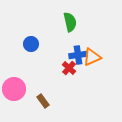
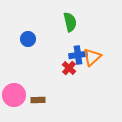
blue circle: moved 3 px left, 5 px up
orange triangle: rotated 18 degrees counterclockwise
pink circle: moved 6 px down
brown rectangle: moved 5 px left, 1 px up; rotated 56 degrees counterclockwise
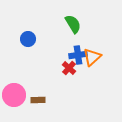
green semicircle: moved 3 px right, 2 px down; rotated 18 degrees counterclockwise
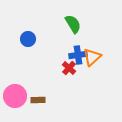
pink circle: moved 1 px right, 1 px down
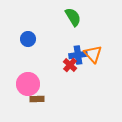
green semicircle: moved 7 px up
orange triangle: moved 1 px right, 3 px up; rotated 30 degrees counterclockwise
red cross: moved 1 px right, 3 px up
pink circle: moved 13 px right, 12 px up
brown rectangle: moved 1 px left, 1 px up
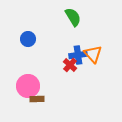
pink circle: moved 2 px down
